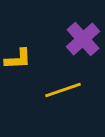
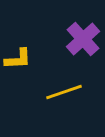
yellow line: moved 1 px right, 2 px down
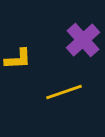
purple cross: moved 1 px down
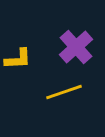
purple cross: moved 7 px left, 7 px down
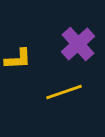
purple cross: moved 2 px right, 3 px up
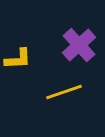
purple cross: moved 1 px right, 1 px down
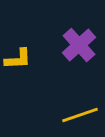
yellow line: moved 16 px right, 23 px down
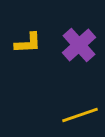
yellow L-shape: moved 10 px right, 16 px up
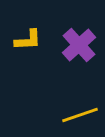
yellow L-shape: moved 3 px up
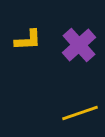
yellow line: moved 2 px up
